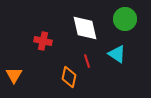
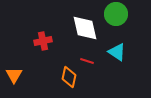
green circle: moved 9 px left, 5 px up
red cross: rotated 24 degrees counterclockwise
cyan triangle: moved 2 px up
red line: rotated 56 degrees counterclockwise
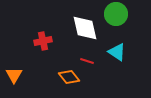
orange diamond: rotated 50 degrees counterclockwise
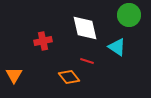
green circle: moved 13 px right, 1 px down
cyan triangle: moved 5 px up
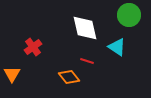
red cross: moved 10 px left, 6 px down; rotated 24 degrees counterclockwise
orange triangle: moved 2 px left, 1 px up
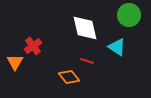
red cross: moved 1 px up
orange triangle: moved 3 px right, 12 px up
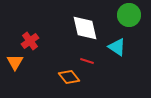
red cross: moved 3 px left, 5 px up
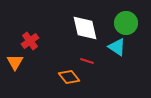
green circle: moved 3 px left, 8 px down
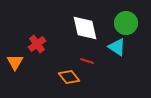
red cross: moved 7 px right, 3 px down
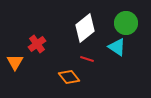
white diamond: rotated 64 degrees clockwise
red line: moved 2 px up
